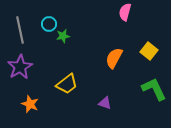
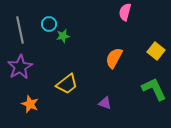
yellow square: moved 7 px right
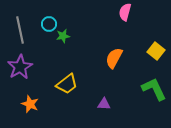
purple triangle: moved 1 px left, 1 px down; rotated 16 degrees counterclockwise
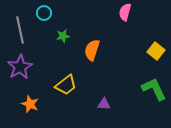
cyan circle: moved 5 px left, 11 px up
orange semicircle: moved 22 px left, 8 px up; rotated 10 degrees counterclockwise
yellow trapezoid: moved 1 px left, 1 px down
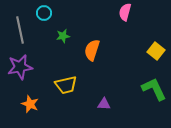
purple star: rotated 20 degrees clockwise
yellow trapezoid: rotated 25 degrees clockwise
